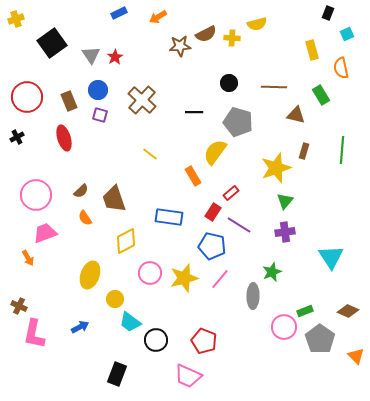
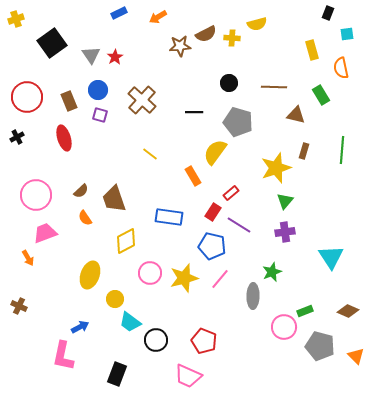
cyan square at (347, 34): rotated 16 degrees clockwise
pink L-shape at (34, 334): moved 29 px right, 22 px down
gray pentagon at (320, 339): moved 7 px down; rotated 20 degrees counterclockwise
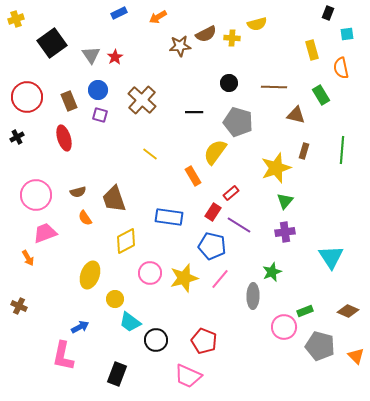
brown semicircle at (81, 191): moved 3 px left, 1 px down; rotated 28 degrees clockwise
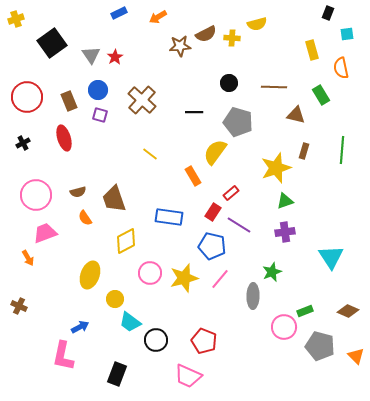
black cross at (17, 137): moved 6 px right, 6 px down
green triangle at (285, 201): rotated 30 degrees clockwise
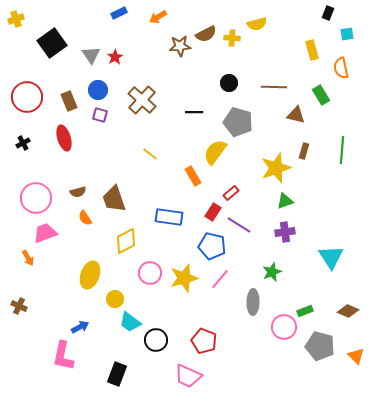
pink circle at (36, 195): moved 3 px down
gray ellipse at (253, 296): moved 6 px down
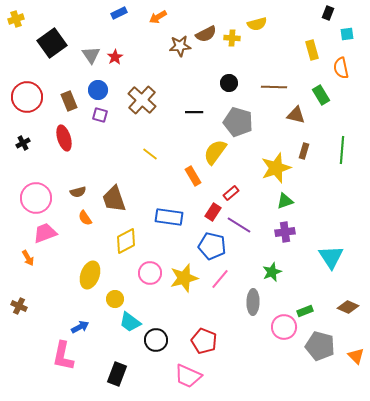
brown diamond at (348, 311): moved 4 px up
